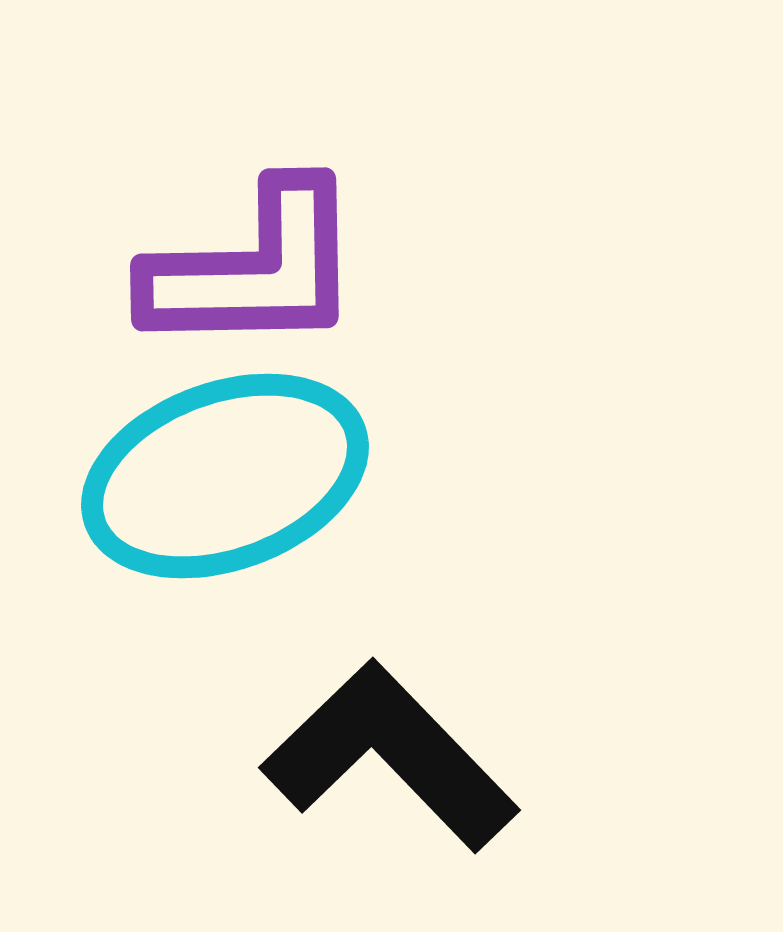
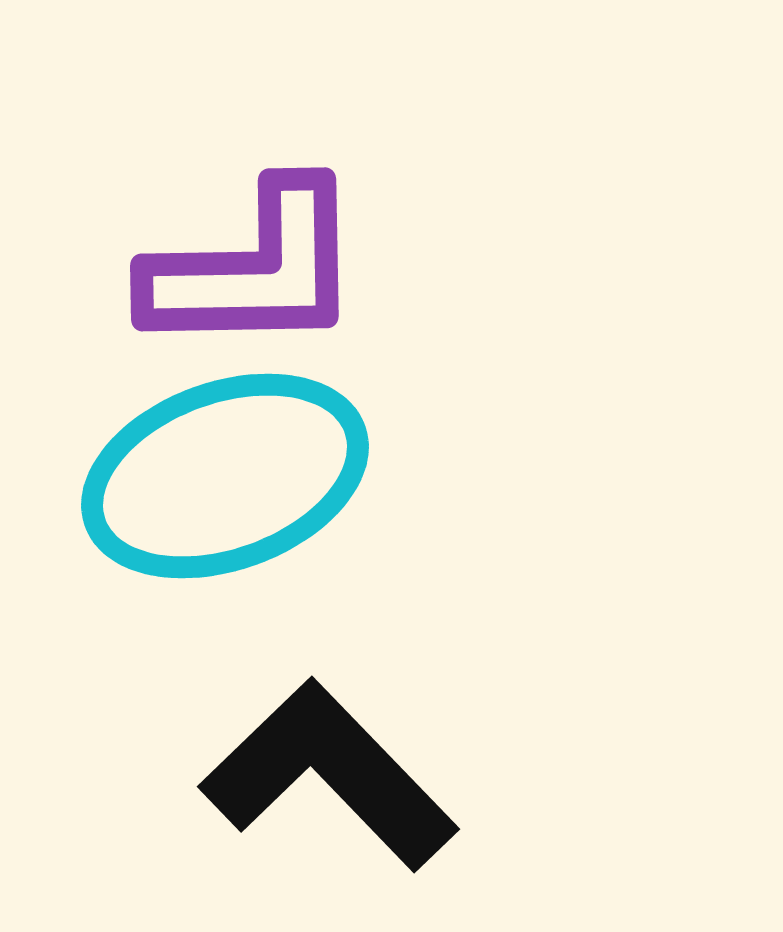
black L-shape: moved 61 px left, 19 px down
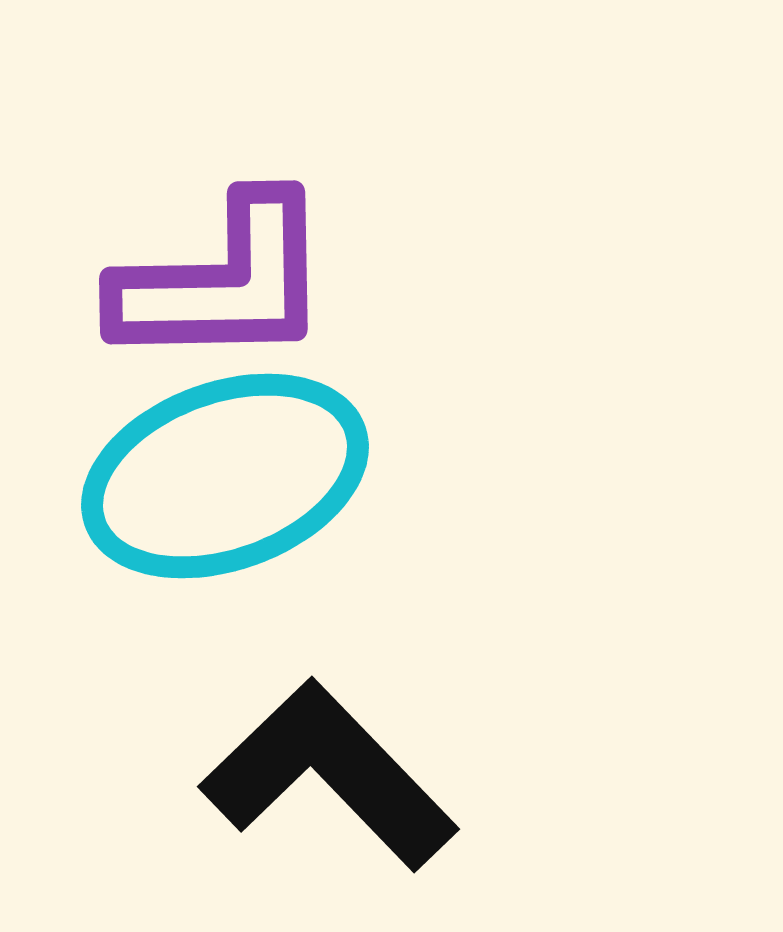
purple L-shape: moved 31 px left, 13 px down
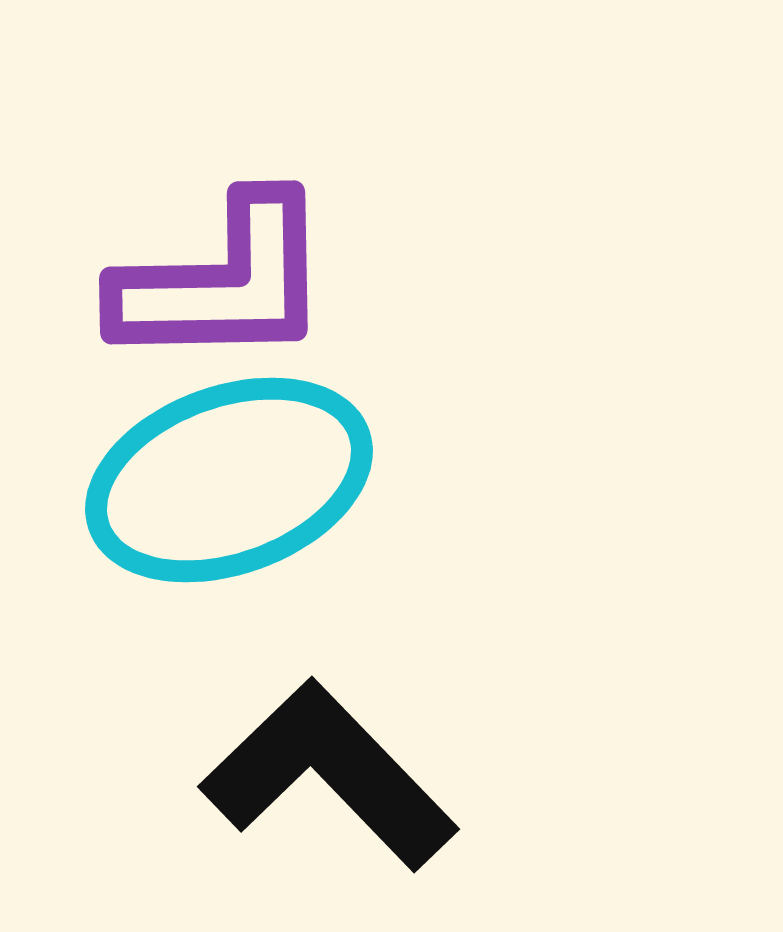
cyan ellipse: moved 4 px right, 4 px down
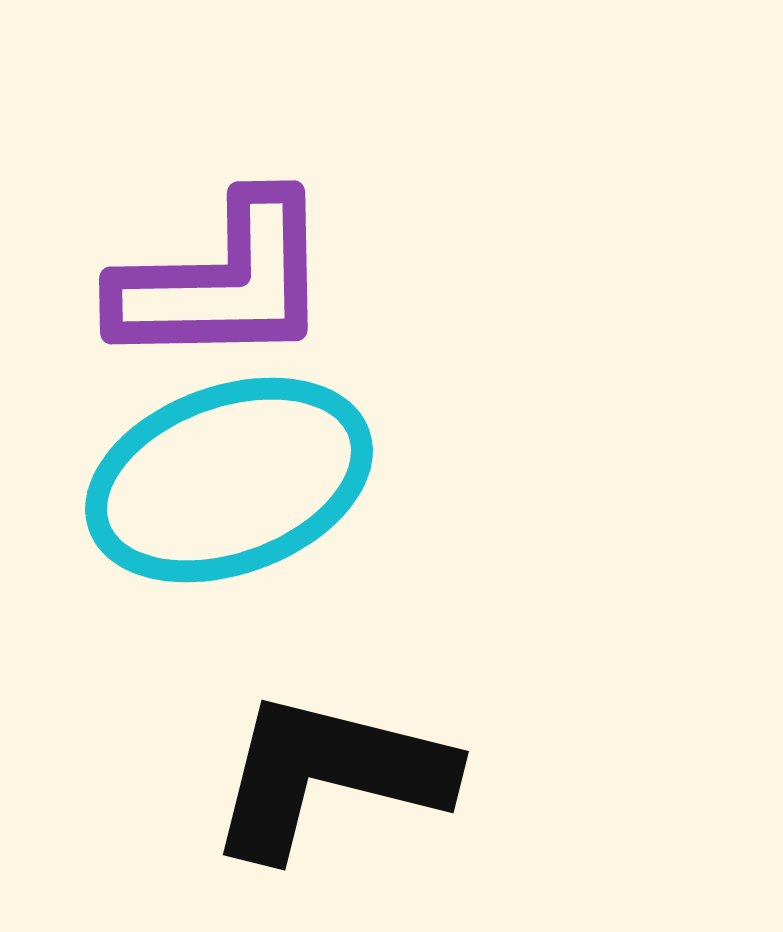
black L-shape: rotated 32 degrees counterclockwise
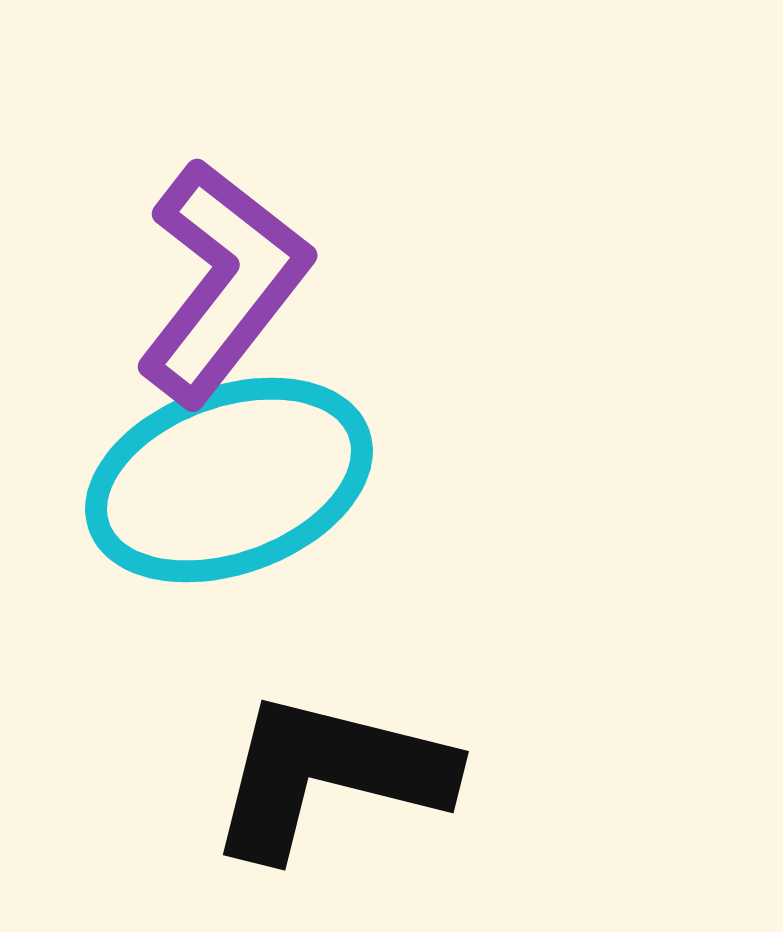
purple L-shape: rotated 51 degrees counterclockwise
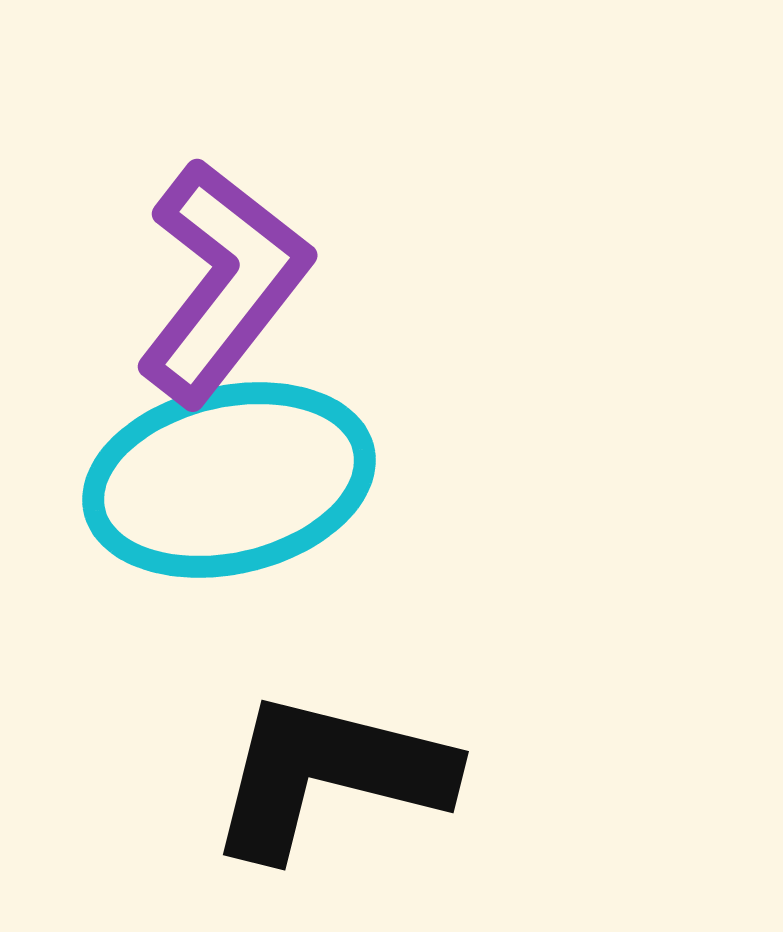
cyan ellipse: rotated 7 degrees clockwise
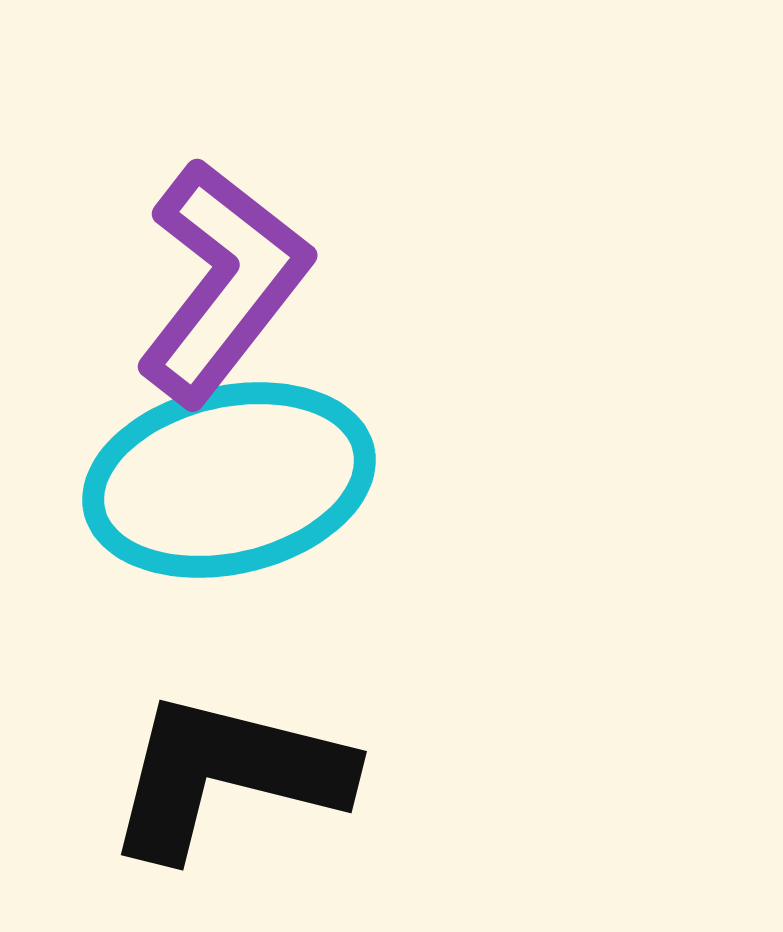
black L-shape: moved 102 px left
